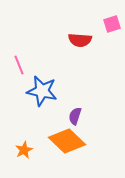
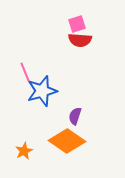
pink square: moved 35 px left
pink line: moved 6 px right, 7 px down
blue star: rotated 28 degrees counterclockwise
orange diamond: rotated 9 degrees counterclockwise
orange star: moved 1 px down
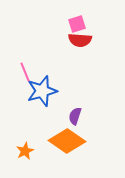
orange star: moved 1 px right
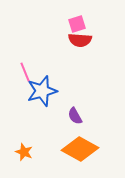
purple semicircle: rotated 48 degrees counterclockwise
orange diamond: moved 13 px right, 8 px down; rotated 6 degrees counterclockwise
orange star: moved 1 px left, 1 px down; rotated 24 degrees counterclockwise
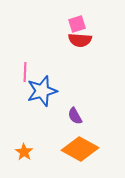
pink line: rotated 24 degrees clockwise
orange star: rotated 12 degrees clockwise
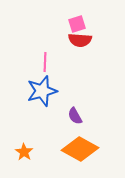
pink line: moved 20 px right, 10 px up
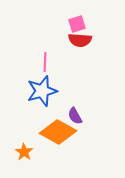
orange diamond: moved 22 px left, 17 px up
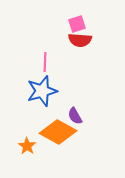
orange star: moved 3 px right, 6 px up
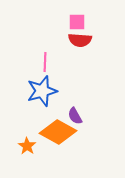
pink square: moved 2 px up; rotated 18 degrees clockwise
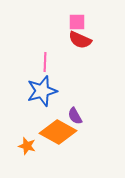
red semicircle: rotated 20 degrees clockwise
orange star: rotated 18 degrees counterclockwise
